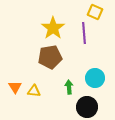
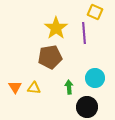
yellow star: moved 3 px right
yellow triangle: moved 3 px up
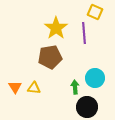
green arrow: moved 6 px right
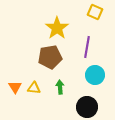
yellow star: moved 1 px right
purple line: moved 3 px right, 14 px down; rotated 15 degrees clockwise
cyan circle: moved 3 px up
green arrow: moved 15 px left
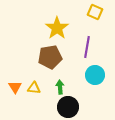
black circle: moved 19 px left
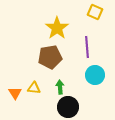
purple line: rotated 15 degrees counterclockwise
orange triangle: moved 6 px down
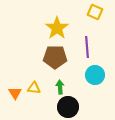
brown pentagon: moved 5 px right; rotated 10 degrees clockwise
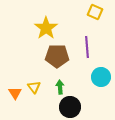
yellow star: moved 11 px left
brown pentagon: moved 2 px right, 1 px up
cyan circle: moved 6 px right, 2 px down
yellow triangle: moved 1 px up; rotated 48 degrees clockwise
black circle: moved 2 px right
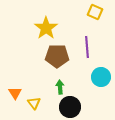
yellow triangle: moved 16 px down
